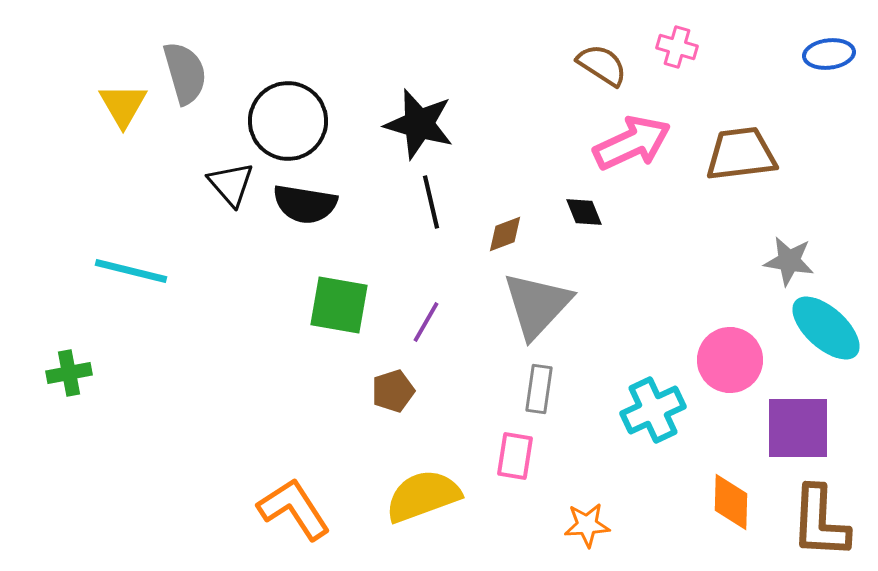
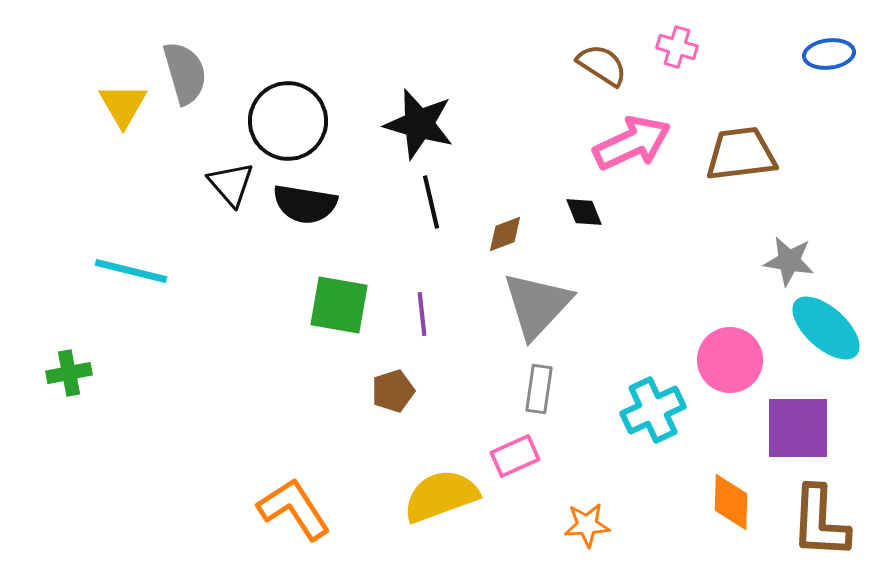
purple line: moved 4 px left, 8 px up; rotated 36 degrees counterclockwise
pink rectangle: rotated 57 degrees clockwise
yellow semicircle: moved 18 px right
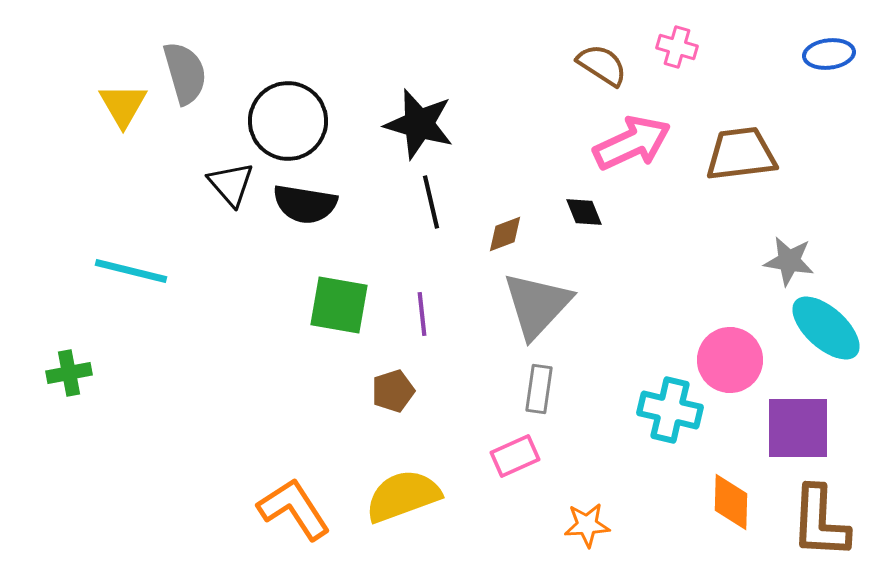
cyan cross: moved 17 px right; rotated 38 degrees clockwise
yellow semicircle: moved 38 px left
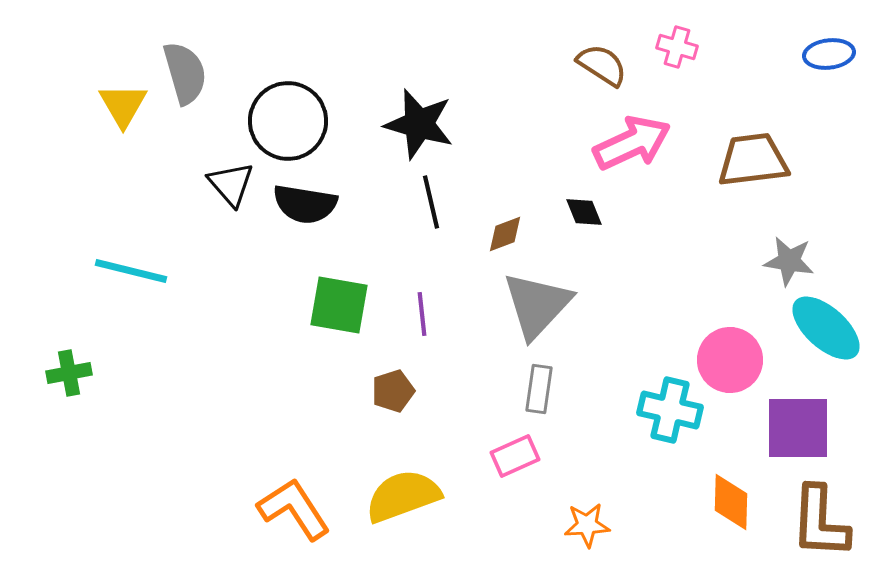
brown trapezoid: moved 12 px right, 6 px down
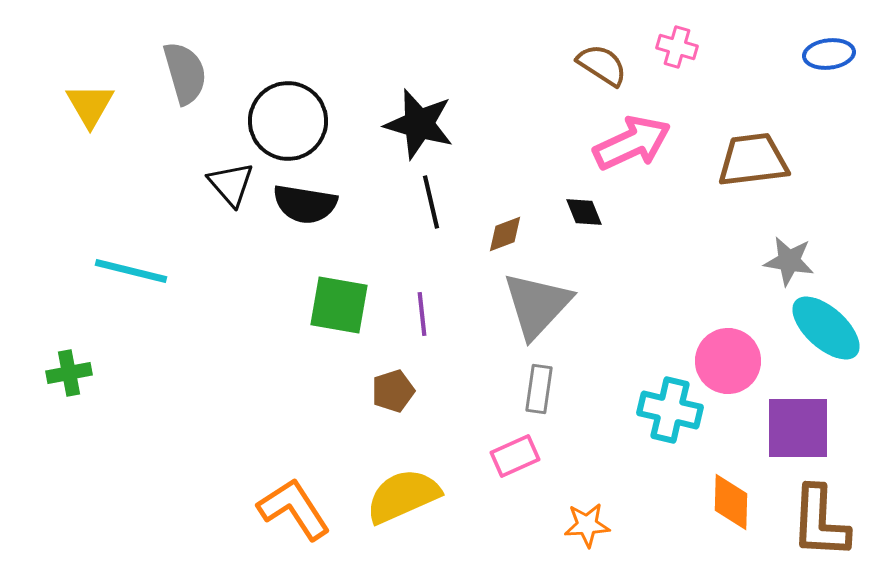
yellow triangle: moved 33 px left
pink circle: moved 2 px left, 1 px down
yellow semicircle: rotated 4 degrees counterclockwise
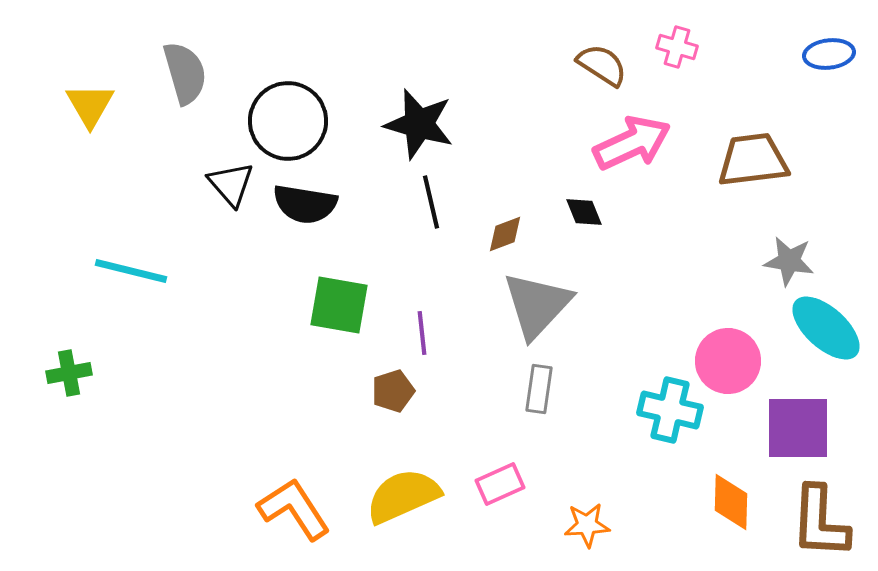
purple line: moved 19 px down
pink rectangle: moved 15 px left, 28 px down
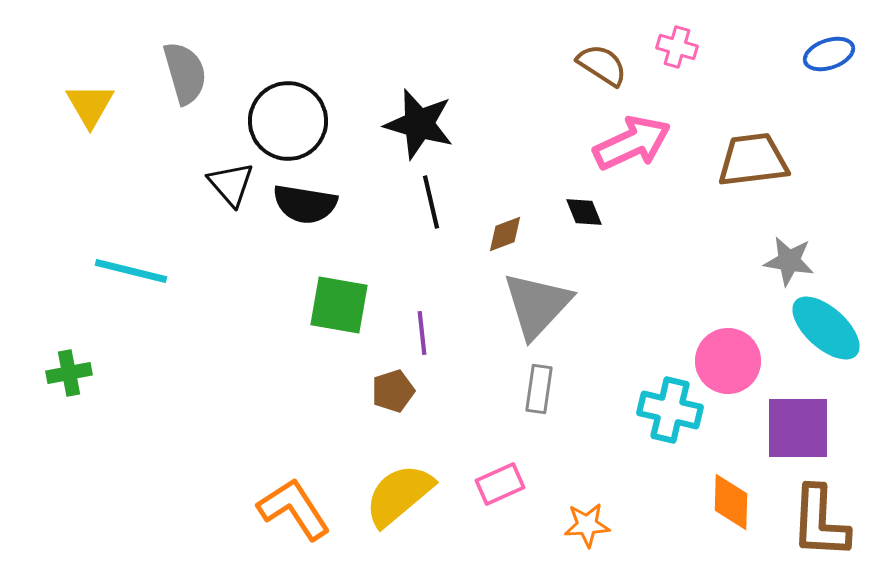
blue ellipse: rotated 12 degrees counterclockwise
yellow semicircle: moved 4 px left, 1 px up; rotated 16 degrees counterclockwise
